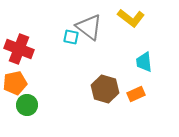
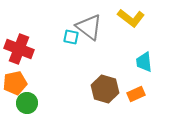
green circle: moved 2 px up
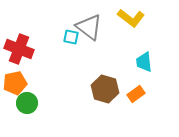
orange rectangle: rotated 12 degrees counterclockwise
